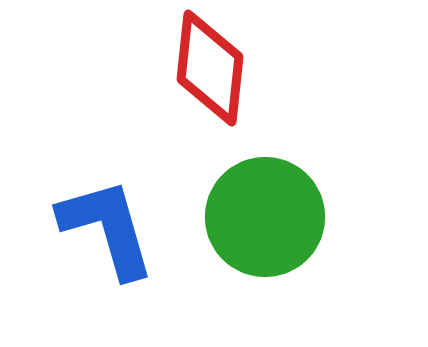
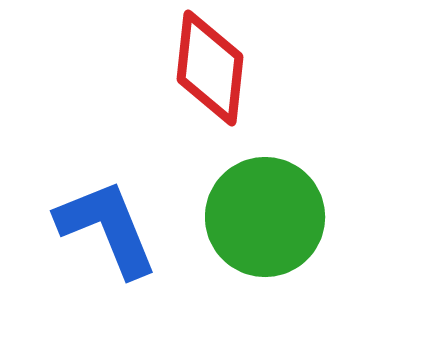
blue L-shape: rotated 6 degrees counterclockwise
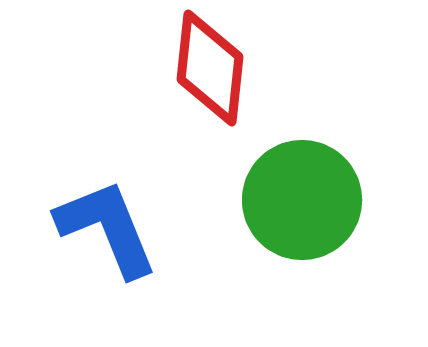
green circle: moved 37 px right, 17 px up
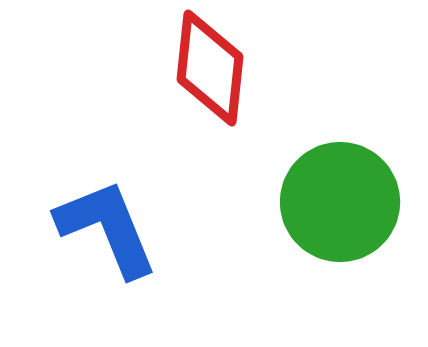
green circle: moved 38 px right, 2 px down
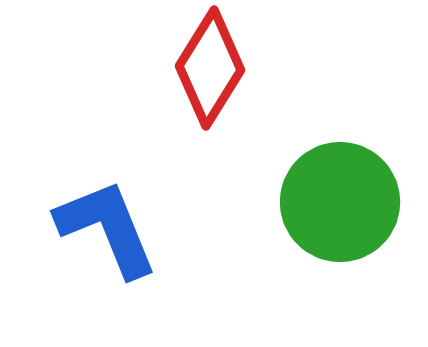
red diamond: rotated 26 degrees clockwise
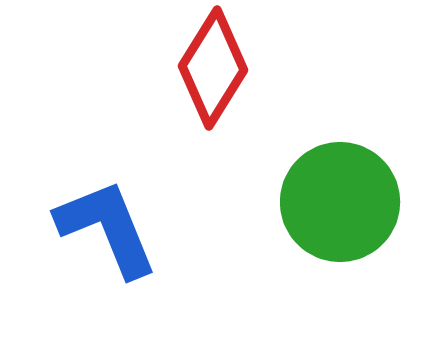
red diamond: moved 3 px right
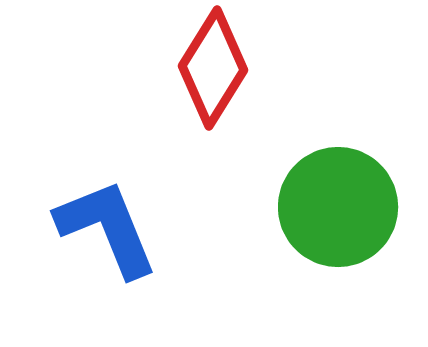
green circle: moved 2 px left, 5 px down
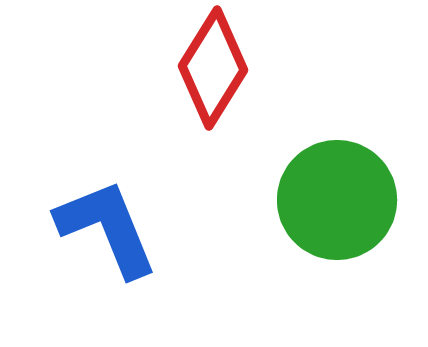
green circle: moved 1 px left, 7 px up
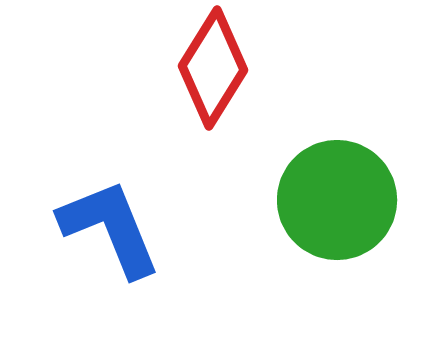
blue L-shape: moved 3 px right
